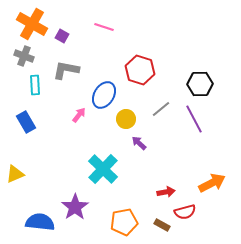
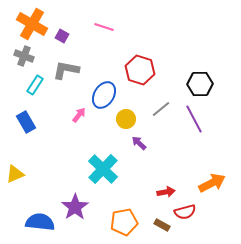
cyan rectangle: rotated 36 degrees clockwise
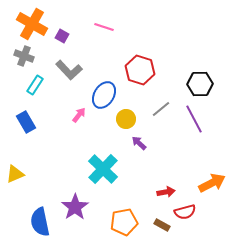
gray L-shape: moved 3 px right; rotated 144 degrees counterclockwise
blue semicircle: rotated 108 degrees counterclockwise
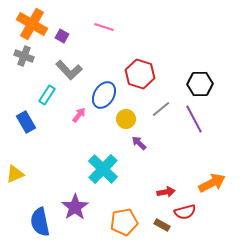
red hexagon: moved 4 px down
cyan rectangle: moved 12 px right, 10 px down
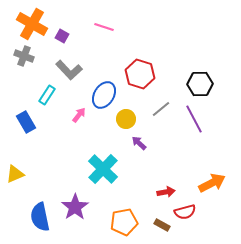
blue semicircle: moved 5 px up
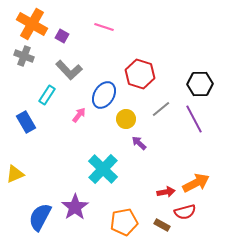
orange arrow: moved 16 px left
blue semicircle: rotated 40 degrees clockwise
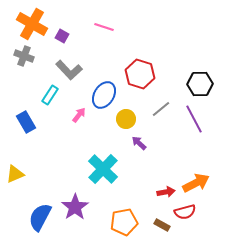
cyan rectangle: moved 3 px right
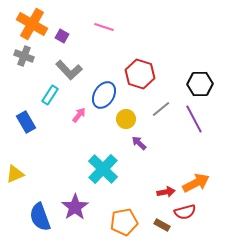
blue semicircle: rotated 48 degrees counterclockwise
